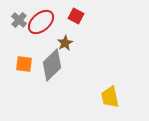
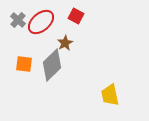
gray cross: moved 1 px left
yellow trapezoid: moved 2 px up
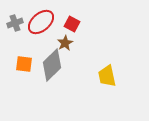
red square: moved 4 px left, 8 px down
gray cross: moved 3 px left, 3 px down; rotated 28 degrees clockwise
yellow trapezoid: moved 3 px left, 19 px up
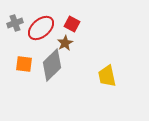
red ellipse: moved 6 px down
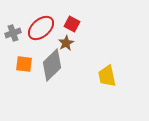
gray cross: moved 2 px left, 10 px down
brown star: moved 1 px right
